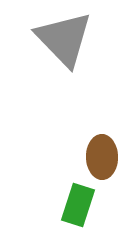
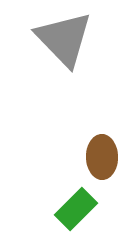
green rectangle: moved 2 px left, 4 px down; rotated 27 degrees clockwise
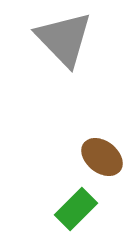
brown ellipse: rotated 51 degrees counterclockwise
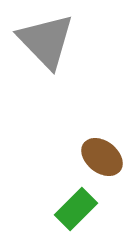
gray triangle: moved 18 px left, 2 px down
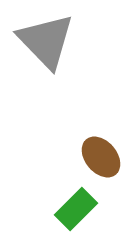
brown ellipse: moved 1 px left; rotated 12 degrees clockwise
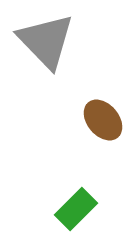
brown ellipse: moved 2 px right, 37 px up
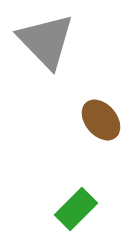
brown ellipse: moved 2 px left
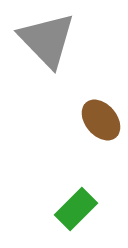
gray triangle: moved 1 px right, 1 px up
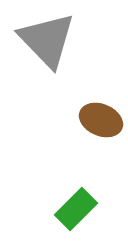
brown ellipse: rotated 27 degrees counterclockwise
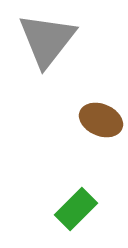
gray triangle: rotated 22 degrees clockwise
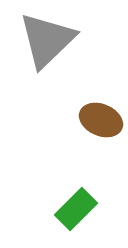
gray triangle: rotated 8 degrees clockwise
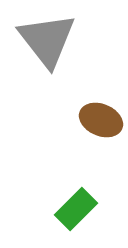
gray triangle: rotated 24 degrees counterclockwise
